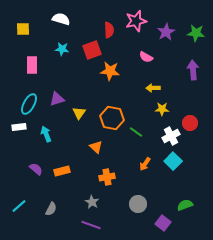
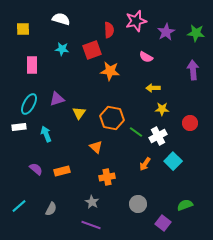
white cross: moved 13 px left
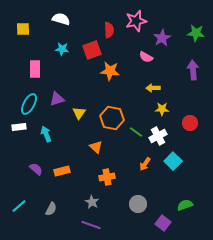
purple star: moved 4 px left, 6 px down
pink rectangle: moved 3 px right, 4 px down
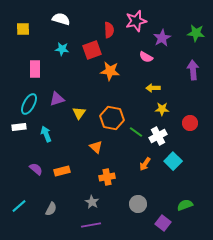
purple line: rotated 30 degrees counterclockwise
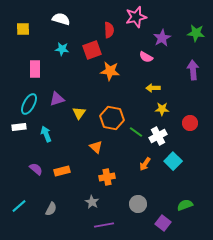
pink star: moved 4 px up
purple line: moved 13 px right
